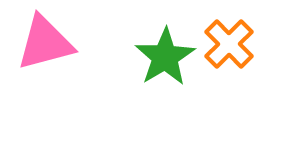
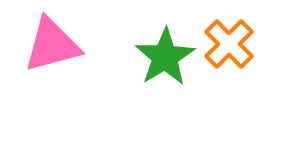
pink triangle: moved 7 px right, 2 px down
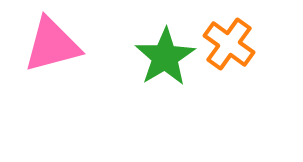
orange cross: rotated 9 degrees counterclockwise
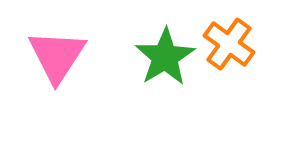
pink triangle: moved 5 px right, 11 px down; rotated 42 degrees counterclockwise
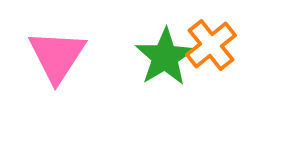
orange cross: moved 18 px left, 1 px down; rotated 15 degrees clockwise
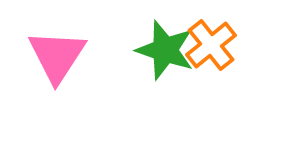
green star: moved 7 px up; rotated 22 degrees counterclockwise
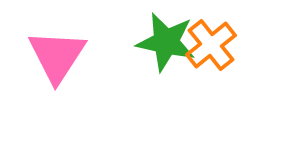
green star: moved 1 px right, 8 px up; rotated 6 degrees counterclockwise
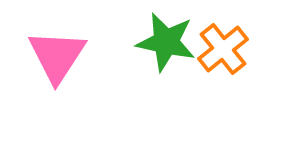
orange cross: moved 12 px right, 4 px down
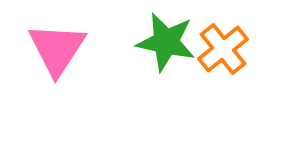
pink triangle: moved 7 px up
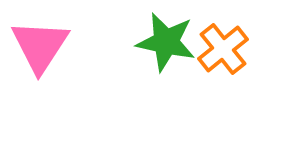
pink triangle: moved 17 px left, 3 px up
